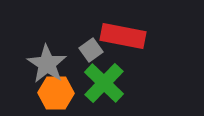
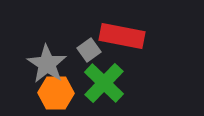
red rectangle: moved 1 px left
gray square: moved 2 px left
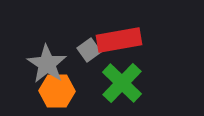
red rectangle: moved 3 px left, 4 px down; rotated 21 degrees counterclockwise
green cross: moved 18 px right
orange hexagon: moved 1 px right, 2 px up
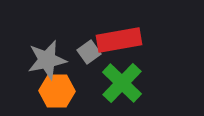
gray square: moved 2 px down
gray star: moved 4 px up; rotated 27 degrees clockwise
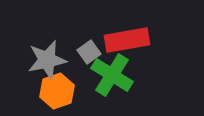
red rectangle: moved 8 px right
green cross: moved 10 px left, 8 px up; rotated 12 degrees counterclockwise
orange hexagon: rotated 20 degrees counterclockwise
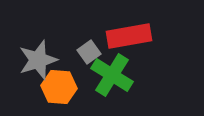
red rectangle: moved 2 px right, 4 px up
gray star: moved 9 px left; rotated 6 degrees counterclockwise
orange hexagon: moved 2 px right, 4 px up; rotated 24 degrees clockwise
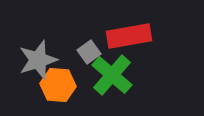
green cross: rotated 9 degrees clockwise
orange hexagon: moved 1 px left, 2 px up
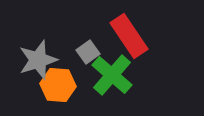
red rectangle: rotated 66 degrees clockwise
gray square: moved 1 px left
